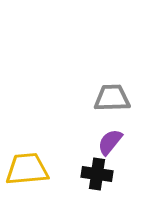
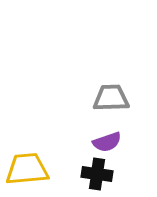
gray trapezoid: moved 1 px left
purple semicircle: moved 3 px left; rotated 148 degrees counterclockwise
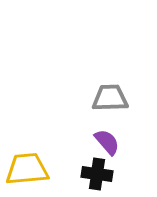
gray trapezoid: moved 1 px left
purple semicircle: rotated 112 degrees counterclockwise
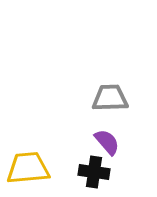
yellow trapezoid: moved 1 px right, 1 px up
black cross: moved 3 px left, 2 px up
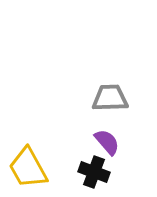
yellow trapezoid: rotated 114 degrees counterclockwise
black cross: rotated 12 degrees clockwise
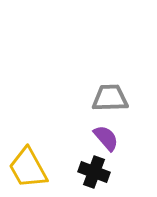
purple semicircle: moved 1 px left, 4 px up
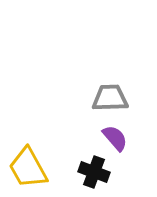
purple semicircle: moved 9 px right
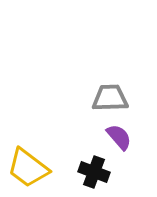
purple semicircle: moved 4 px right, 1 px up
yellow trapezoid: rotated 24 degrees counterclockwise
